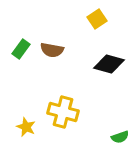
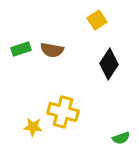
yellow square: moved 1 px down
green rectangle: rotated 36 degrees clockwise
black diamond: rotated 72 degrees counterclockwise
yellow star: moved 7 px right; rotated 18 degrees counterclockwise
green semicircle: moved 1 px right, 1 px down
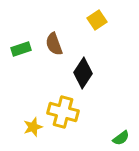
brown semicircle: moved 2 px right, 6 px up; rotated 60 degrees clockwise
black diamond: moved 26 px left, 9 px down
yellow star: rotated 24 degrees counterclockwise
green semicircle: rotated 18 degrees counterclockwise
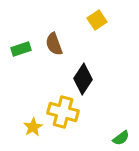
black diamond: moved 6 px down
yellow star: rotated 12 degrees counterclockwise
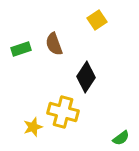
black diamond: moved 3 px right, 2 px up
yellow star: rotated 12 degrees clockwise
